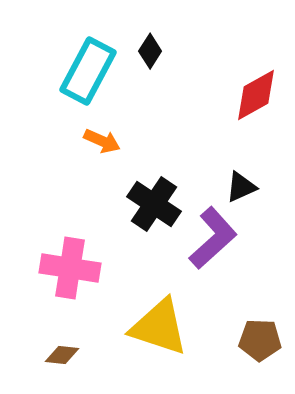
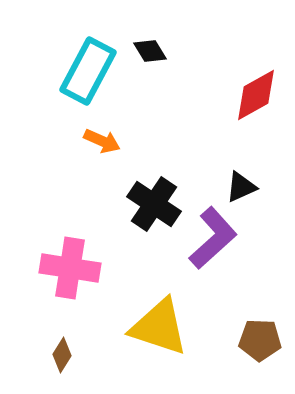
black diamond: rotated 64 degrees counterclockwise
brown diamond: rotated 64 degrees counterclockwise
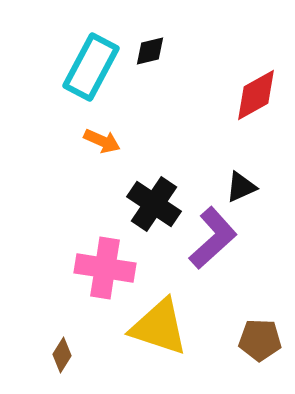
black diamond: rotated 72 degrees counterclockwise
cyan rectangle: moved 3 px right, 4 px up
pink cross: moved 35 px right
